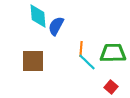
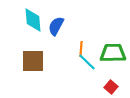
cyan diamond: moved 5 px left, 4 px down
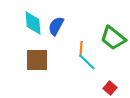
cyan diamond: moved 3 px down
green trapezoid: moved 15 px up; rotated 140 degrees counterclockwise
brown square: moved 4 px right, 1 px up
red square: moved 1 px left, 1 px down
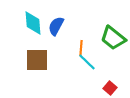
orange line: moved 1 px up
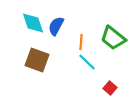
cyan diamond: rotated 15 degrees counterclockwise
orange line: moved 6 px up
brown square: rotated 20 degrees clockwise
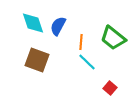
blue semicircle: moved 2 px right
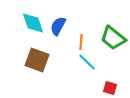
red square: rotated 24 degrees counterclockwise
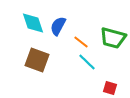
green trapezoid: rotated 24 degrees counterclockwise
orange line: rotated 56 degrees counterclockwise
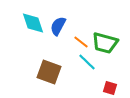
green trapezoid: moved 8 px left, 5 px down
brown square: moved 12 px right, 12 px down
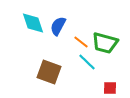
red square: rotated 16 degrees counterclockwise
